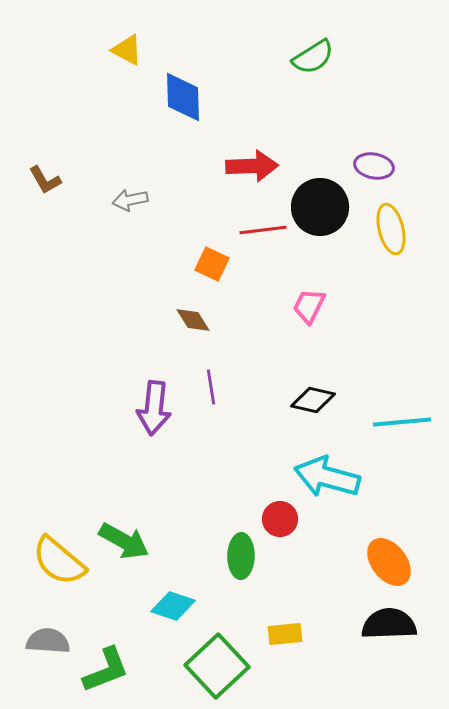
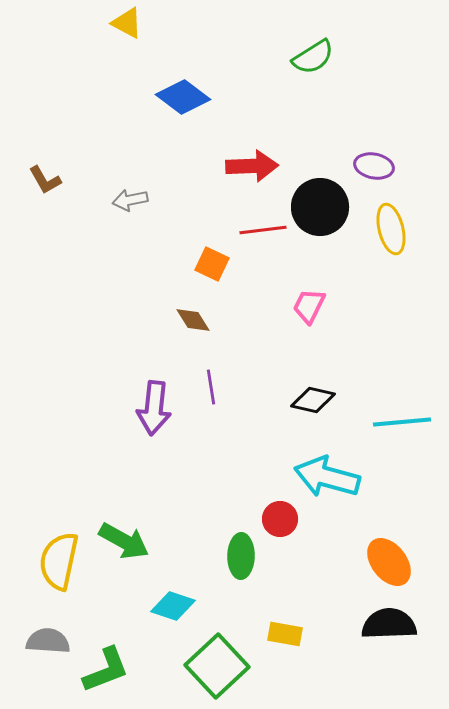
yellow triangle: moved 27 px up
blue diamond: rotated 52 degrees counterclockwise
yellow semicircle: rotated 62 degrees clockwise
yellow rectangle: rotated 16 degrees clockwise
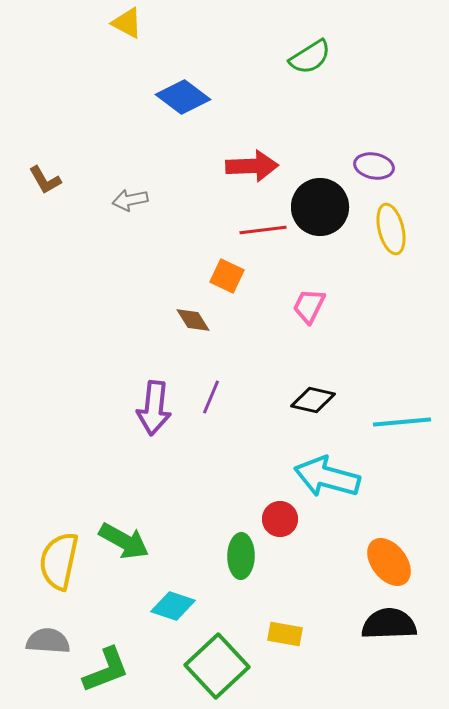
green semicircle: moved 3 px left
orange square: moved 15 px right, 12 px down
purple line: moved 10 px down; rotated 32 degrees clockwise
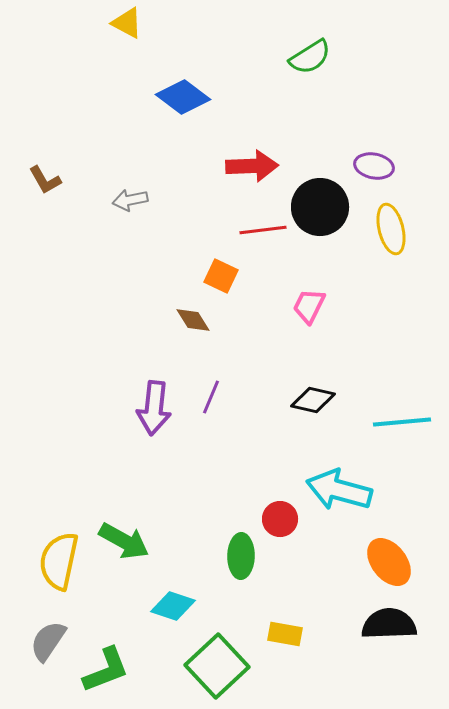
orange square: moved 6 px left
cyan arrow: moved 12 px right, 13 px down
gray semicircle: rotated 60 degrees counterclockwise
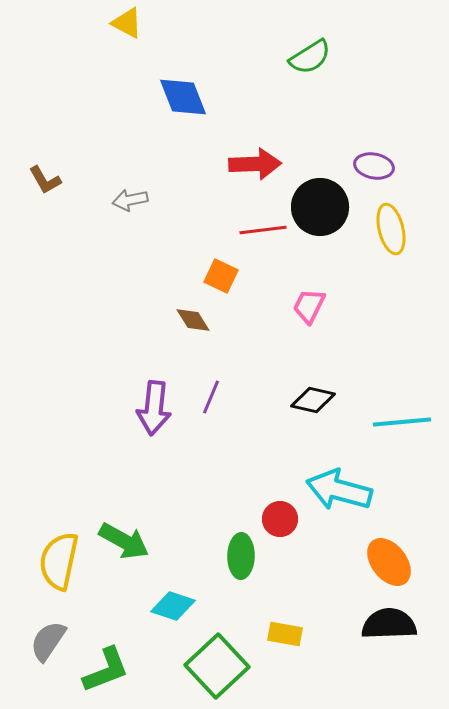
blue diamond: rotated 32 degrees clockwise
red arrow: moved 3 px right, 2 px up
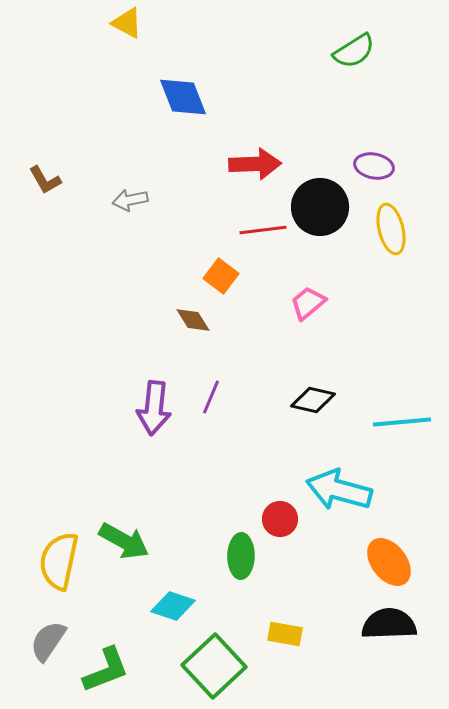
green semicircle: moved 44 px right, 6 px up
orange square: rotated 12 degrees clockwise
pink trapezoid: moved 1 px left, 3 px up; rotated 24 degrees clockwise
green square: moved 3 px left
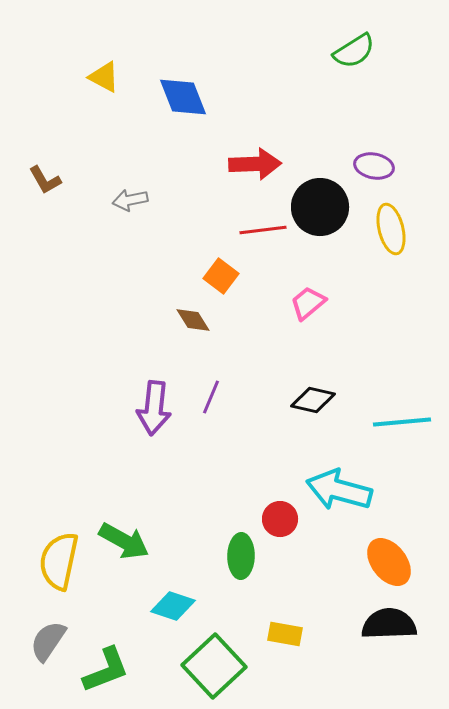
yellow triangle: moved 23 px left, 54 px down
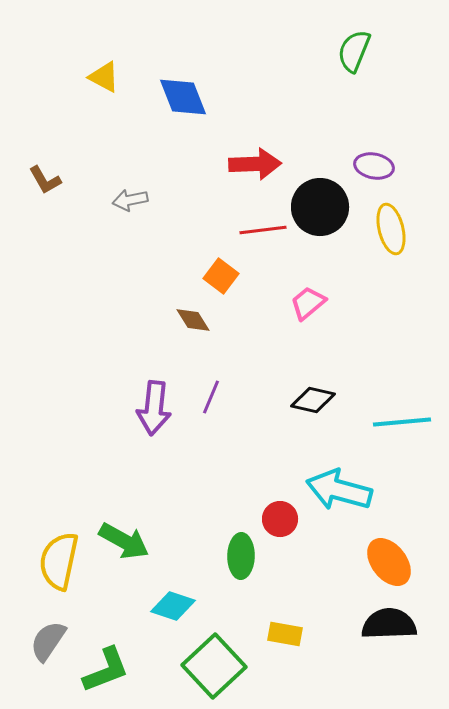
green semicircle: rotated 144 degrees clockwise
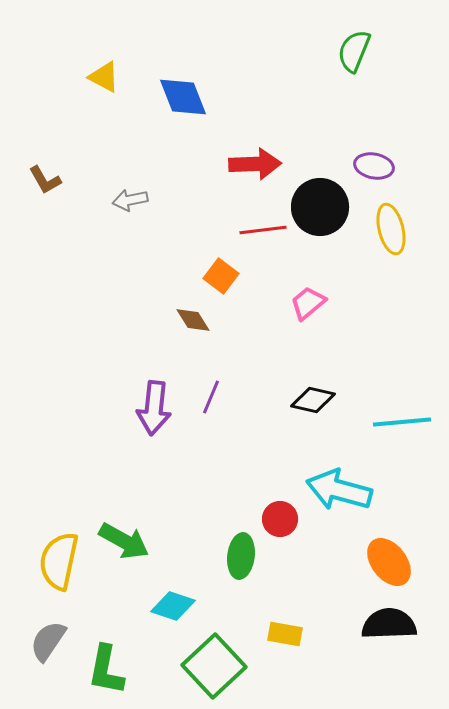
green ellipse: rotated 6 degrees clockwise
green L-shape: rotated 122 degrees clockwise
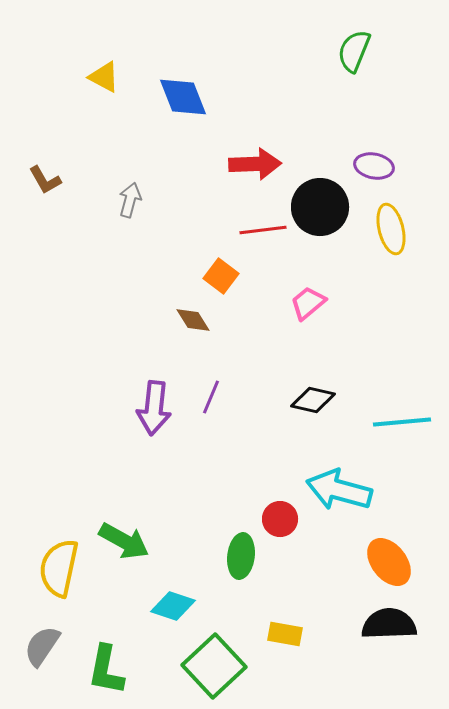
gray arrow: rotated 116 degrees clockwise
yellow semicircle: moved 7 px down
gray semicircle: moved 6 px left, 5 px down
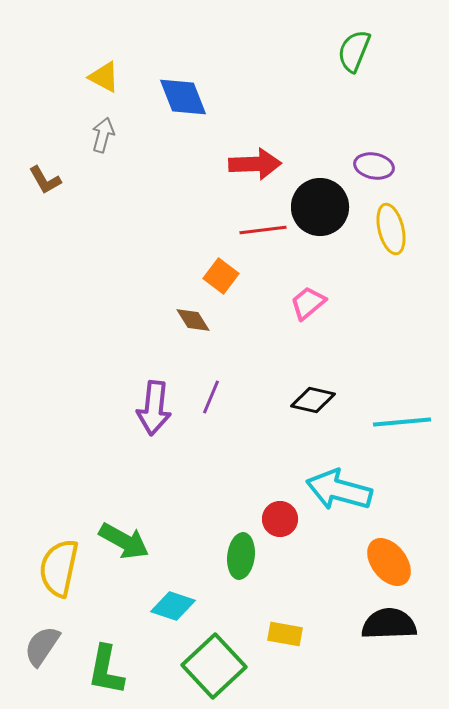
gray arrow: moved 27 px left, 65 px up
